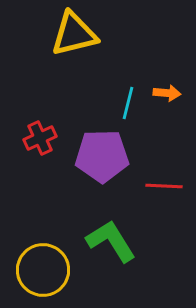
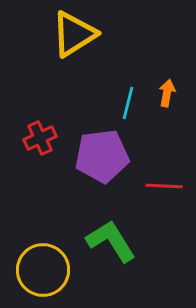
yellow triangle: rotated 18 degrees counterclockwise
orange arrow: rotated 84 degrees counterclockwise
purple pentagon: rotated 6 degrees counterclockwise
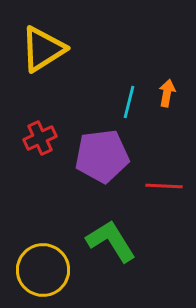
yellow triangle: moved 31 px left, 15 px down
cyan line: moved 1 px right, 1 px up
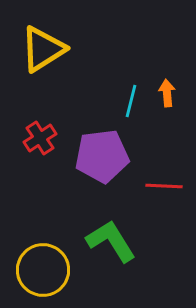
orange arrow: rotated 16 degrees counterclockwise
cyan line: moved 2 px right, 1 px up
red cross: rotated 8 degrees counterclockwise
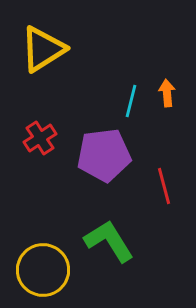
purple pentagon: moved 2 px right, 1 px up
red line: rotated 72 degrees clockwise
green L-shape: moved 2 px left
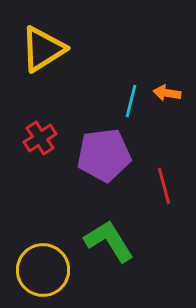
orange arrow: rotated 76 degrees counterclockwise
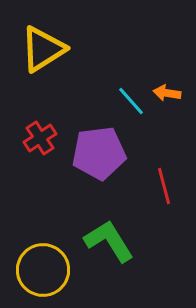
cyan line: rotated 56 degrees counterclockwise
purple pentagon: moved 5 px left, 2 px up
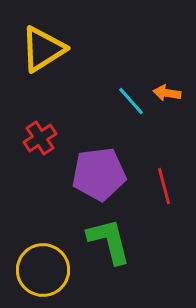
purple pentagon: moved 21 px down
green L-shape: rotated 18 degrees clockwise
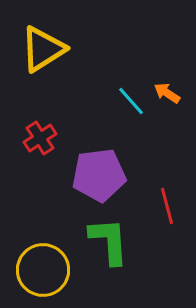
orange arrow: rotated 24 degrees clockwise
purple pentagon: moved 1 px down
red line: moved 3 px right, 20 px down
green L-shape: rotated 10 degrees clockwise
